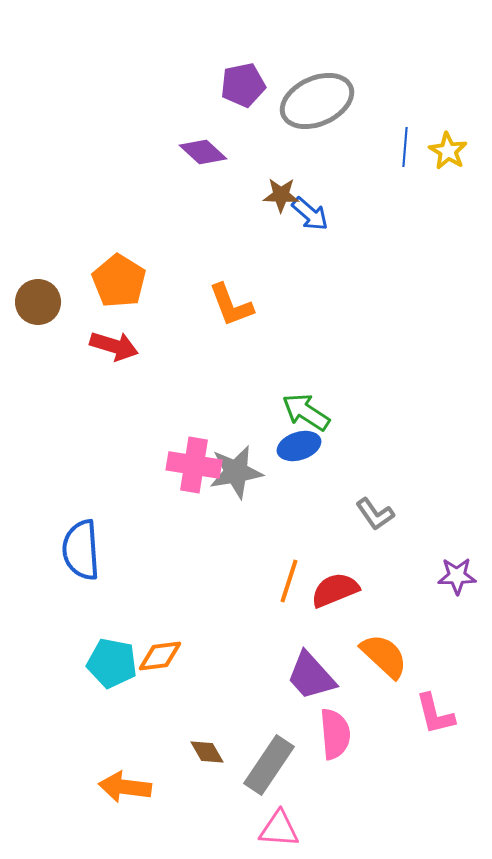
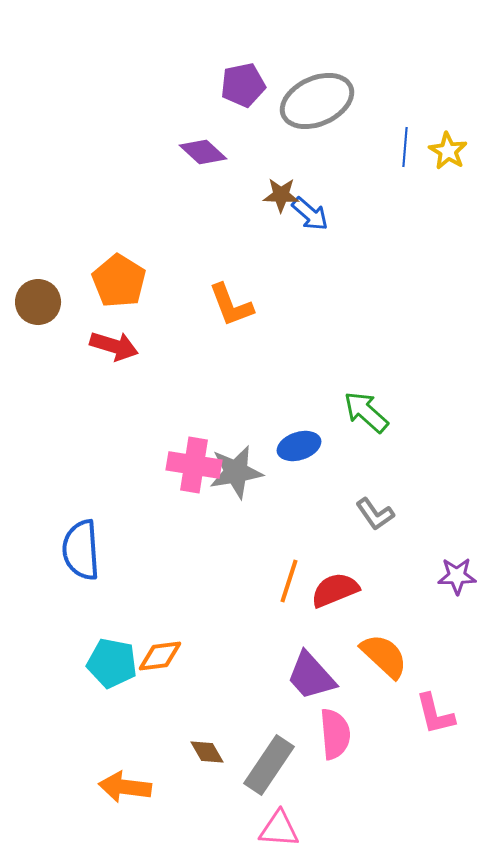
green arrow: moved 60 px right; rotated 9 degrees clockwise
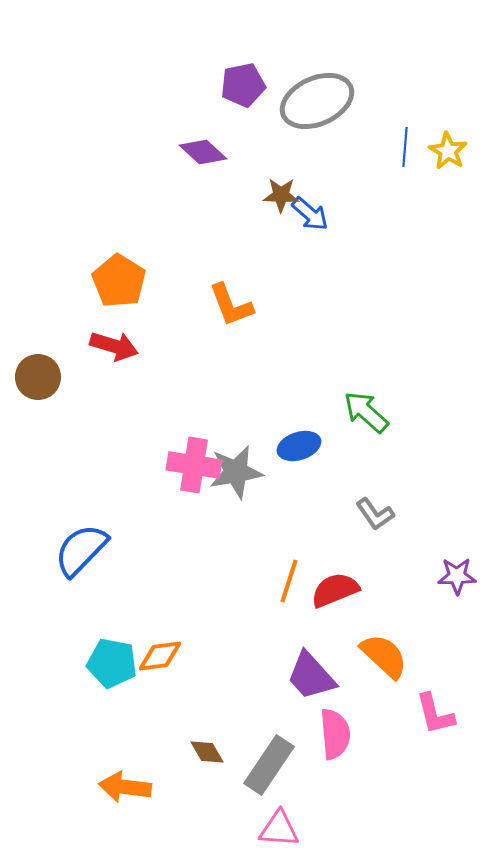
brown circle: moved 75 px down
blue semicircle: rotated 48 degrees clockwise
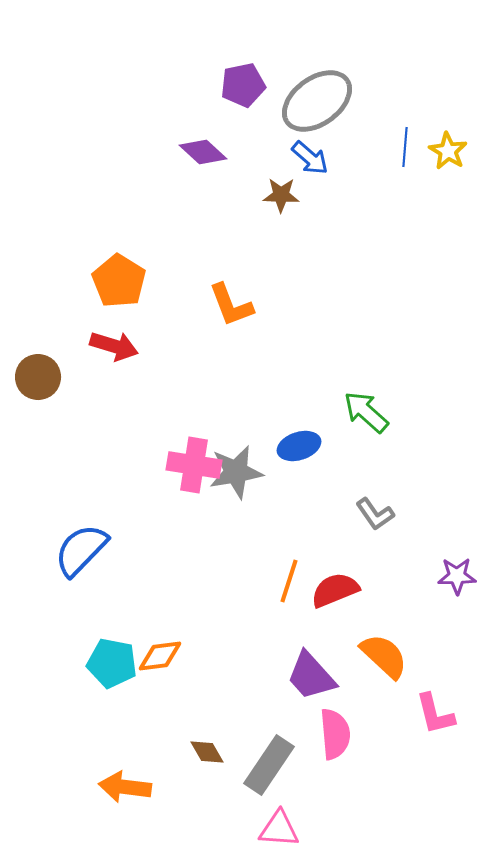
gray ellipse: rotated 12 degrees counterclockwise
blue arrow: moved 56 px up
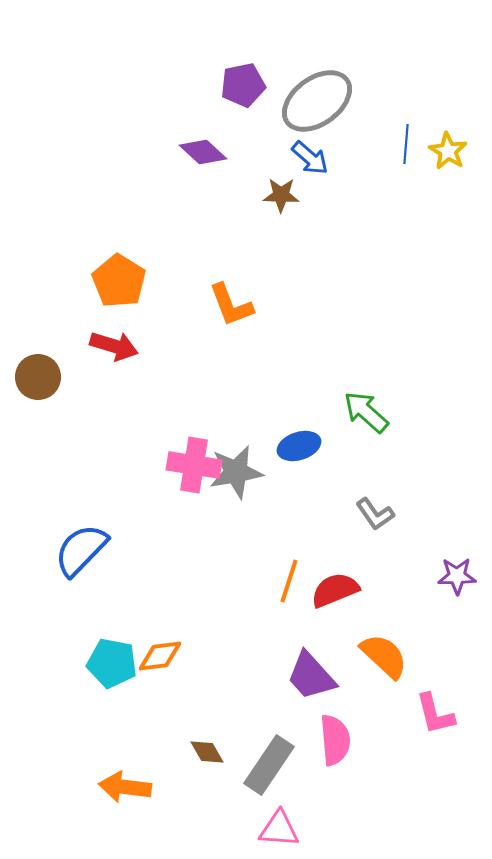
blue line: moved 1 px right, 3 px up
pink semicircle: moved 6 px down
